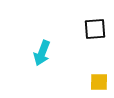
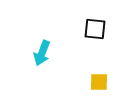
black square: rotated 10 degrees clockwise
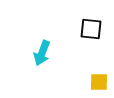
black square: moved 4 px left
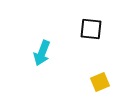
yellow square: moved 1 px right; rotated 24 degrees counterclockwise
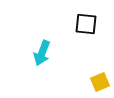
black square: moved 5 px left, 5 px up
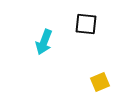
cyan arrow: moved 2 px right, 11 px up
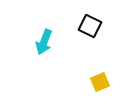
black square: moved 4 px right, 2 px down; rotated 20 degrees clockwise
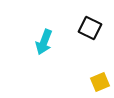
black square: moved 2 px down
